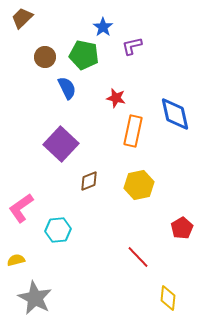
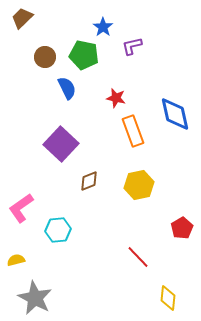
orange rectangle: rotated 32 degrees counterclockwise
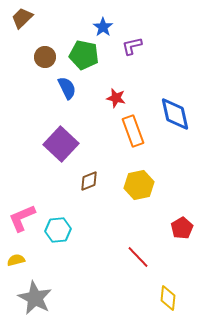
pink L-shape: moved 1 px right, 10 px down; rotated 12 degrees clockwise
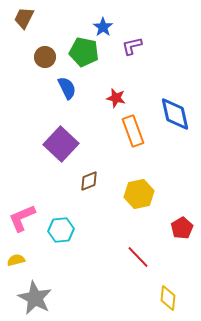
brown trapezoid: moved 2 px right; rotated 20 degrees counterclockwise
green pentagon: moved 3 px up
yellow hexagon: moved 9 px down
cyan hexagon: moved 3 px right
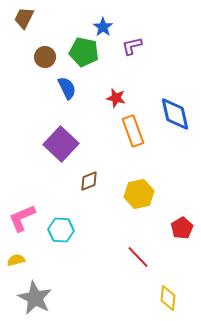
cyan hexagon: rotated 10 degrees clockwise
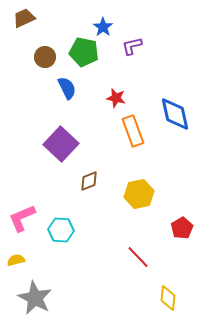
brown trapezoid: rotated 40 degrees clockwise
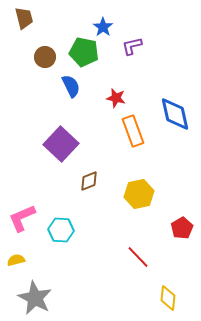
brown trapezoid: rotated 100 degrees clockwise
blue semicircle: moved 4 px right, 2 px up
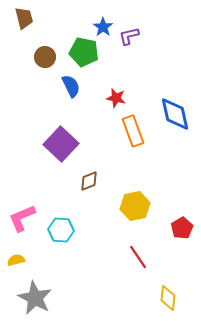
purple L-shape: moved 3 px left, 10 px up
yellow hexagon: moved 4 px left, 12 px down
red line: rotated 10 degrees clockwise
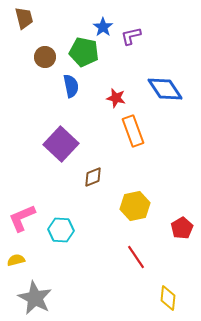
purple L-shape: moved 2 px right
blue semicircle: rotated 15 degrees clockwise
blue diamond: moved 10 px left, 25 px up; rotated 21 degrees counterclockwise
brown diamond: moved 4 px right, 4 px up
red line: moved 2 px left
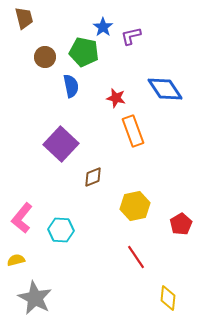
pink L-shape: rotated 28 degrees counterclockwise
red pentagon: moved 1 px left, 4 px up
